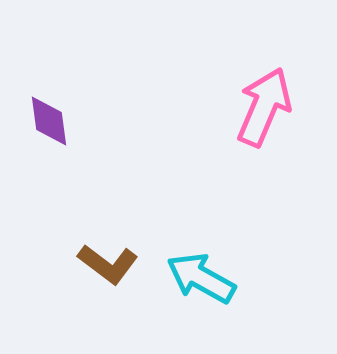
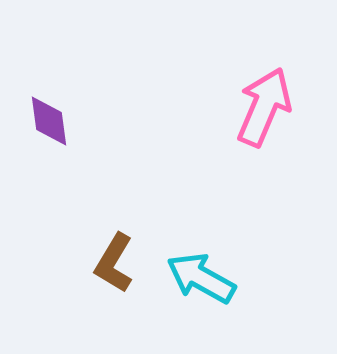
brown L-shape: moved 6 px right, 1 px up; rotated 84 degrees clockwise
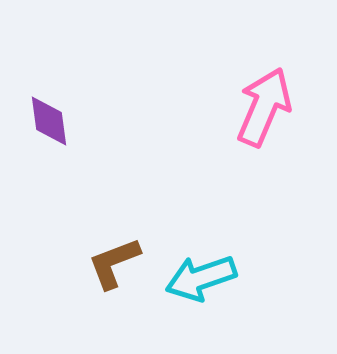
brown L-shape: rotated 38 degrees clockwise
cyan arrow: rotated 48 degrees counterclockwise
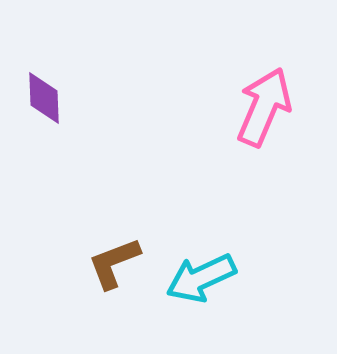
purple diamond: moved 5 px left, 23 px up; rotated 6 degrees clockwise
cyan arrow: rotated 6 degrees counterclockwise
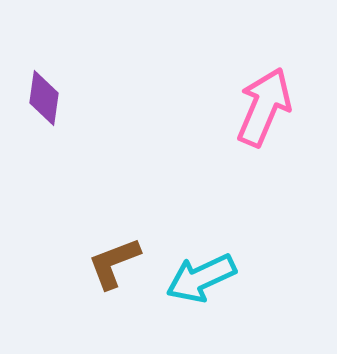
purple diamond: rotated 10 degrees clockwise
